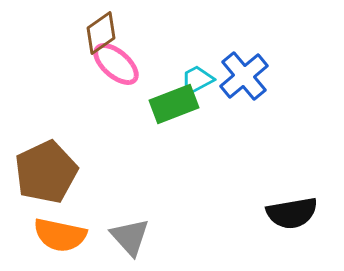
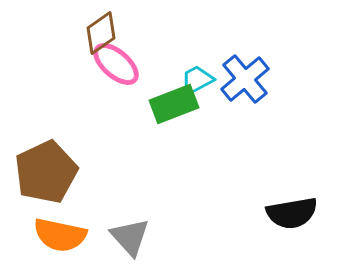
blue cross: moved 1 px right, 3 px down
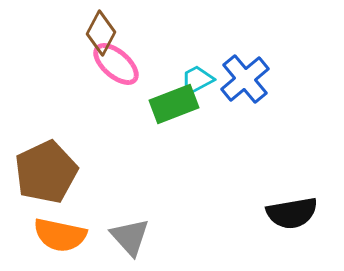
brown diamond: rotated 27 degrees counterclockwise
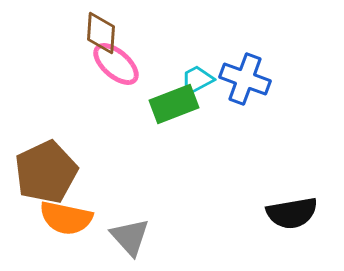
brown diamond: rotated 24 degrees counterclockwise
blue cross: rotated 30 degrees counterclockwise
orange semicircle: moved 6 px right, 17 px up
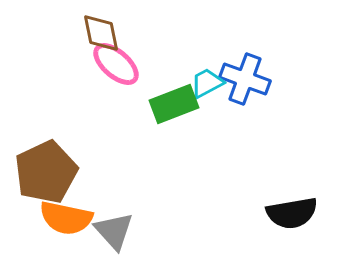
brown diamond: rotated 15 degrees counterclockwise
cyan trapezoid: moved 10 px right, 3 px down
gray triangle: moved 16 px left, 6 px up
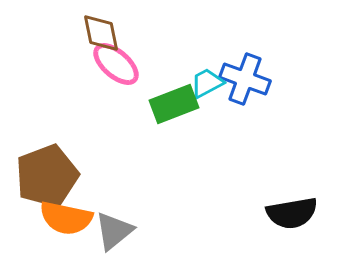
brown pentagon: moved 1 px right, 4 px down; rotated 4 degrees clockwise
gray triangle: rotated 33 degrees clockwise
